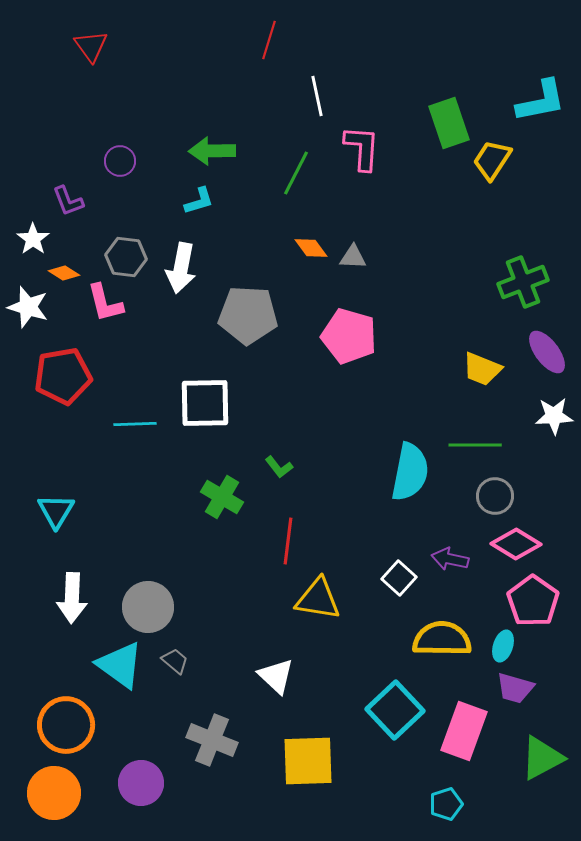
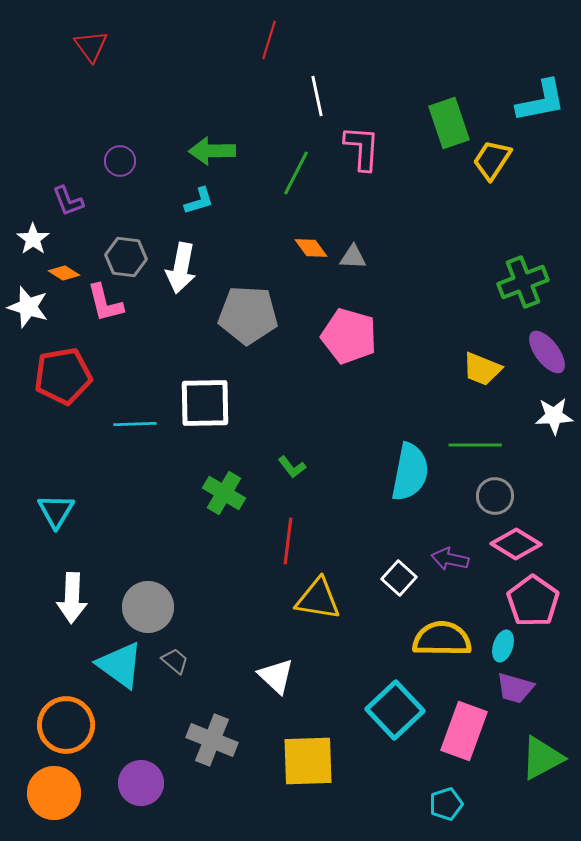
green L-shape at (279, 467): moved 13 px right
green cross at (222, 497): moved 2 px right, 4 px up
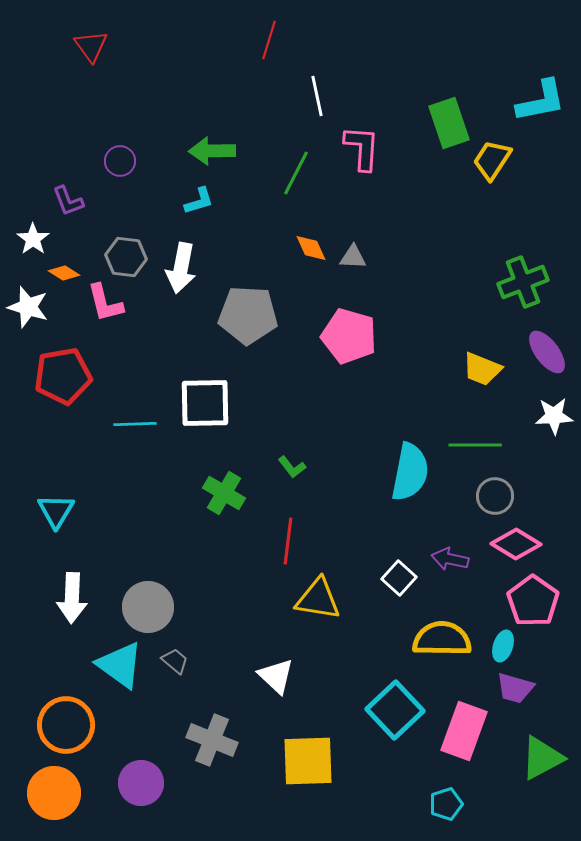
orange diamond at (311, 248): rotated 12 degrees clockwise
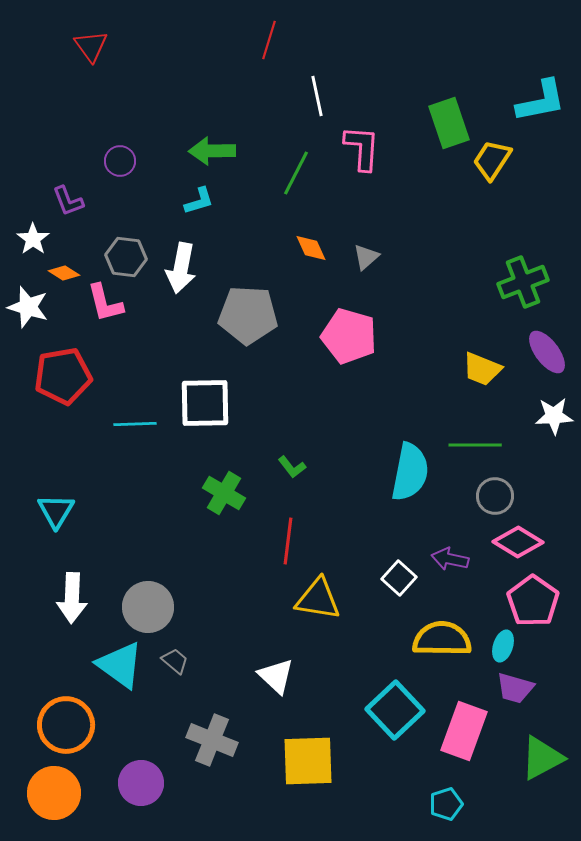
gray triangle at (353, 257): moved 13 px right; rotated 44 degrees counterclockwise
pink diamond at (516, 544): moved 2 px right, 2 px up
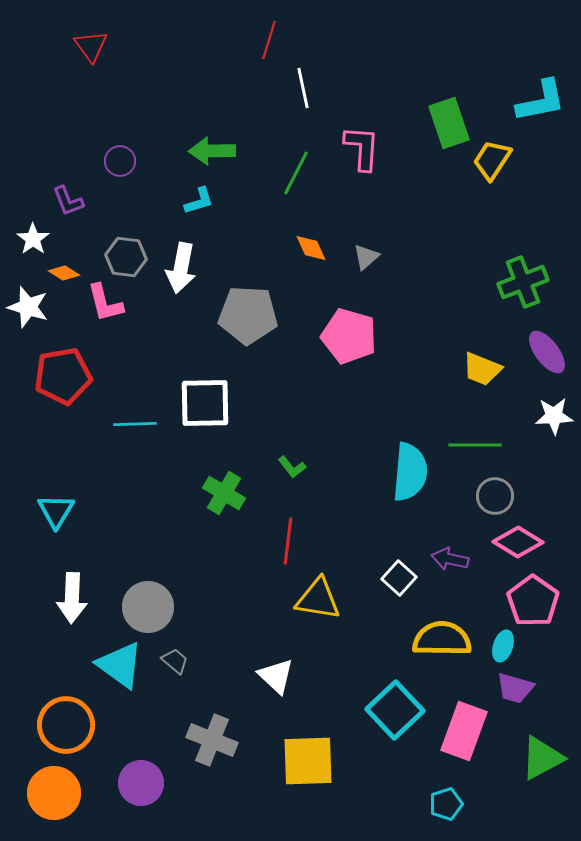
white line at (317, 96): moved 14 px left, 8 px up
cyan semicircle at (410, 472): rotated 6 degrees counterclockwise
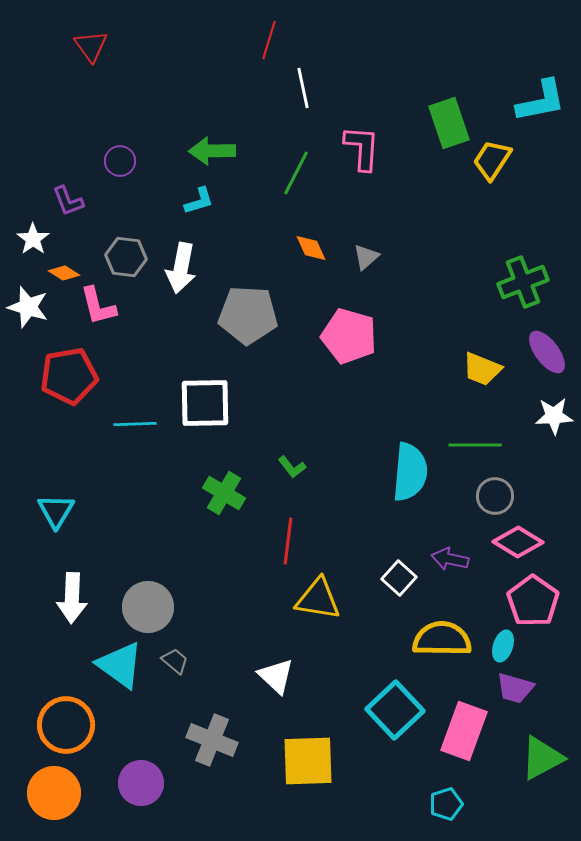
pink L-shape at (105, 303): moved 7 px left, 3 px down
red pentagon at (63, 376): moved 6 px right
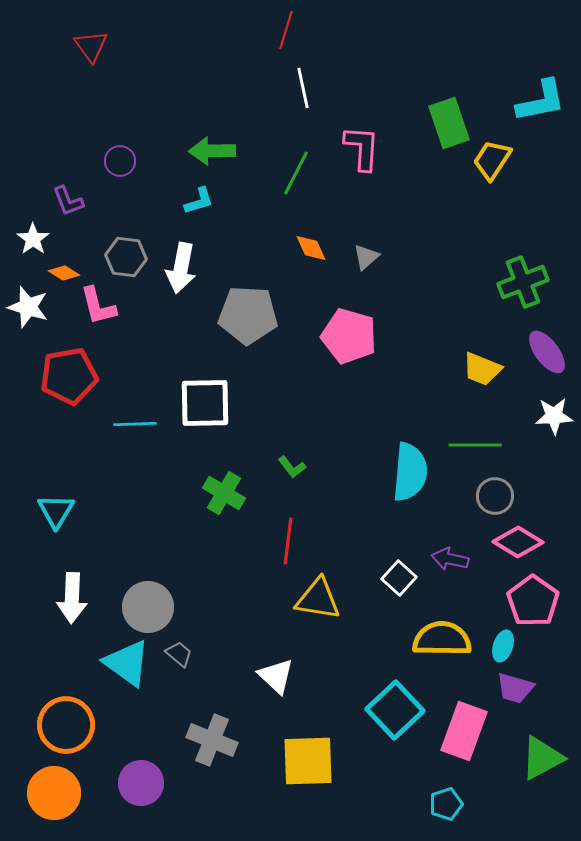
red line at (269, 40): moved 17 px right, 10 px up
gray trapezoid at (175, 661): moved 4 px right, 7 px up
cyan triangle at (120, 665): moved 7 px right, 2 px up
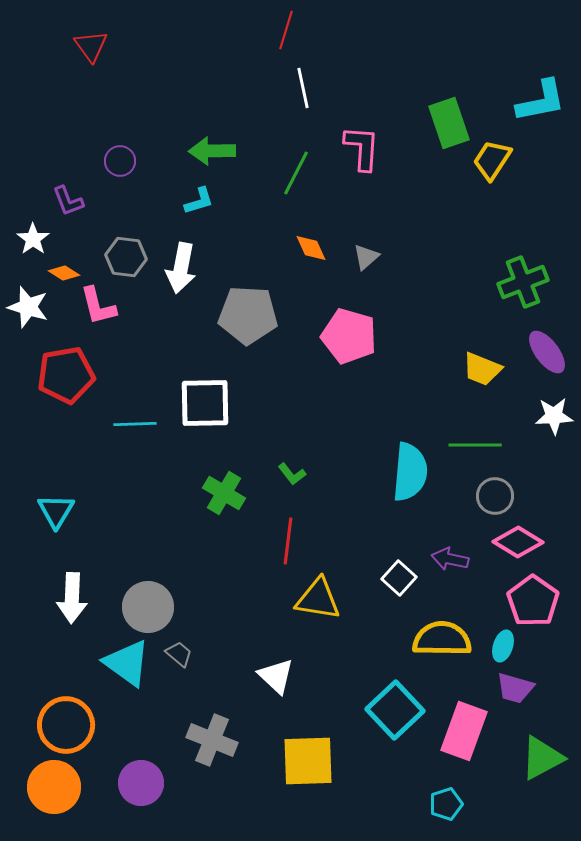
red pentagon at (69, 376): moved 3 px left, 1 px up
green L-shape at (292, 467): moved 7 px down
orange circle at (54, 793): moved 6 px up
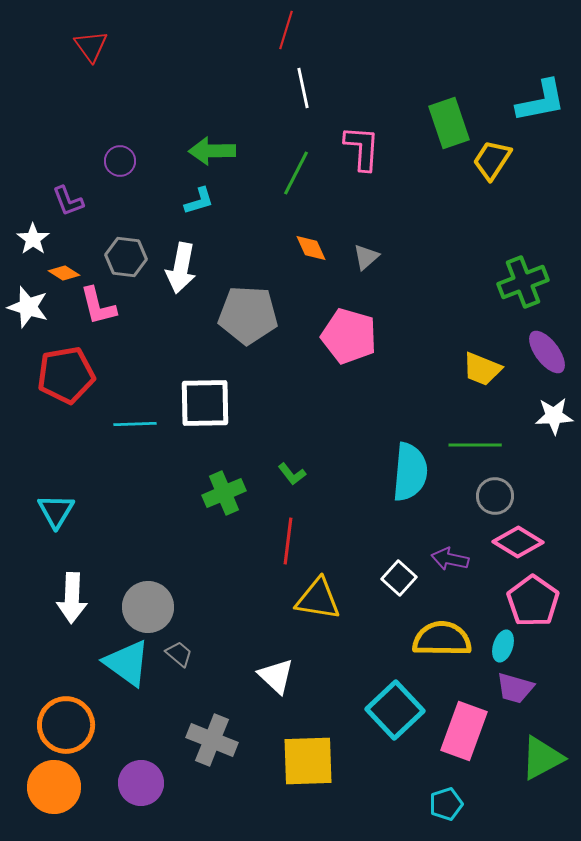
green cross at (224, 493): rotated 36 degrees clockwise
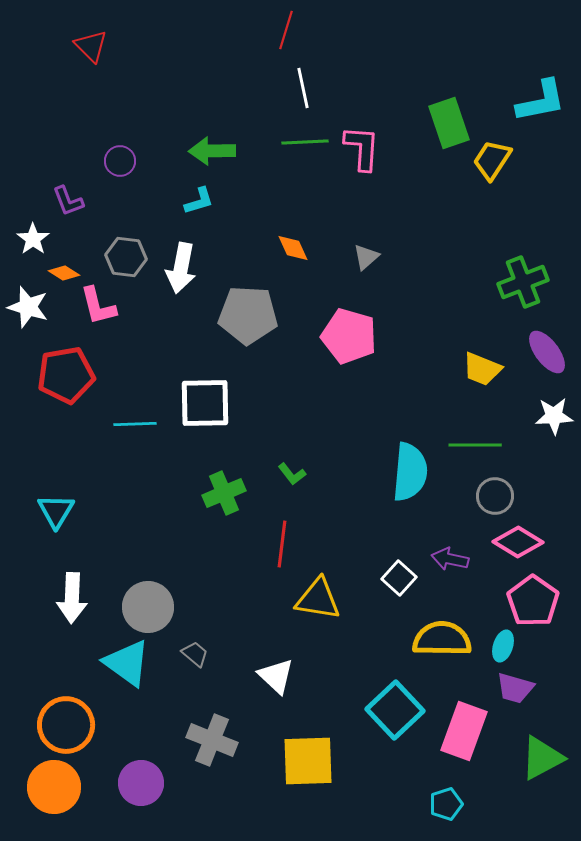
red triangle at (91, 46): rotated 9 degrees counterclockwise
green line at (296, 173): moved 9 px right, 31 px up; rotated 60 degrees clockwise
orange diamond at (311, 248): moved 18 px left
red line at (288, 541): moved 6 px left, 3 px down
gray trapezoid at (179, 654): moved 16 px right
